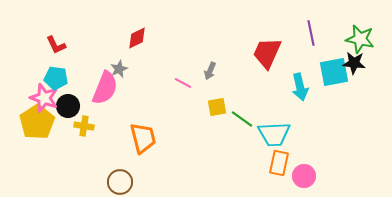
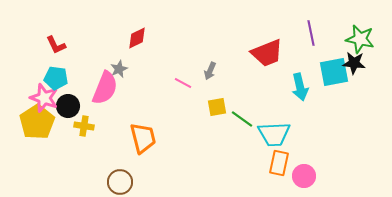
red trapezoid: rotated 136 degrees counterclockwise
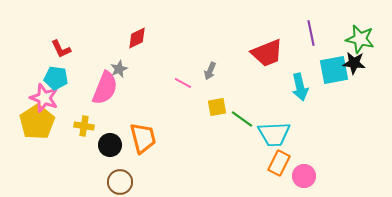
red L-shape: moved 5 px right, 4 px down
cyan square: moved 2 px up
black circle: moved 42 px right, 39 px down
orange rectangle: rotated 15 degrees clockwise
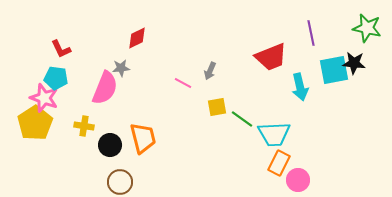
green star: moved 7 px right, 11 px up
red trapezoid: moved 4 px right, 4 px down
gray star: moved 2 px right, 1 px up; rotated 18 degrees clockwise
yellow pentagon: moved 2 px left, 1 px down
pink circle: moved 6 px left, 4 px down
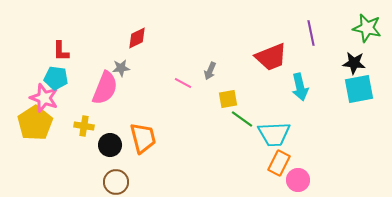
red L-shape: moved 2 px down; rotated 25 degrees clockwise
cyan square: moved 25 px right, 19 px down
yellow square: moved 11 px right, 8 px up
brown circle: moved 4 px left
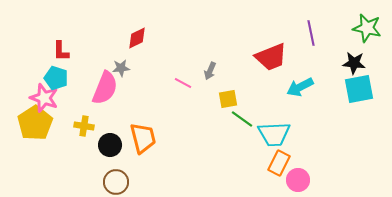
cyan pentagon: rotated 10 degrees clockwise
cyan arrow: rotated 76 degrees clockwise
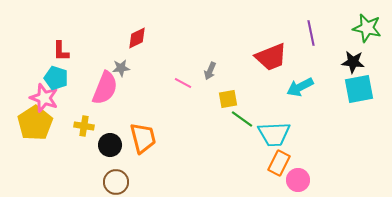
black star: moved 1 px left, 1 px up
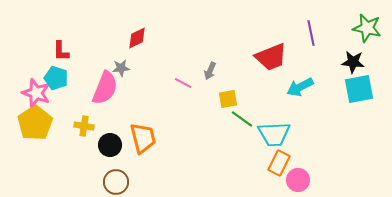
pink star: moved 8 px left, 5 px up
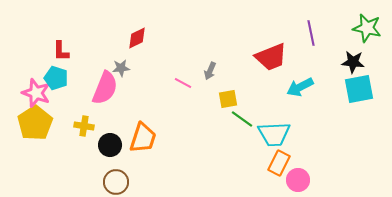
orange trapezoid: rotated 32 degrees clockwise
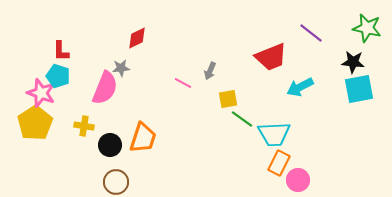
purple line: rotated 40 degrees counterclockwise
cyan pentagon: moved 2 px right, 2 px up
pink star: moved 5 px right
